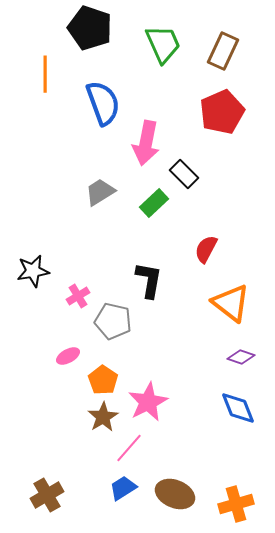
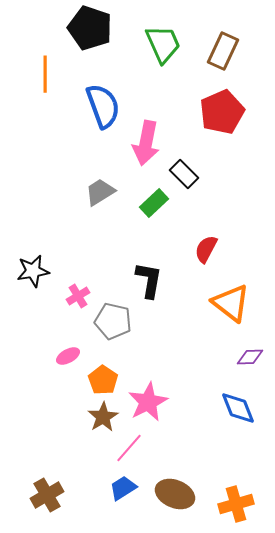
blue semicircle: moved 3 px down
purple diamond: moved 9 px right; rotated 20 degrees counterclockwise
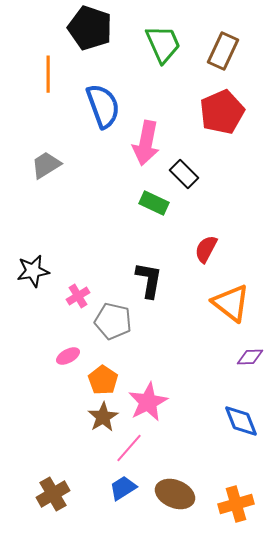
orange line: moved 3 px right
gray trapezoid: moved 54 px left, 27 px up
green rectangle: rotated 68 degrees clockwise
blue diamond: moved 3 px right, 13 px down
brown cross: moved 6 px right, 1 px up
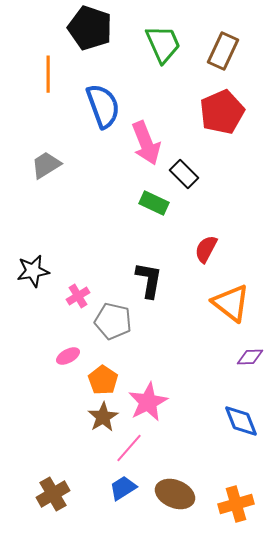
pink arrow: rotated 33 degrees counterclockwise
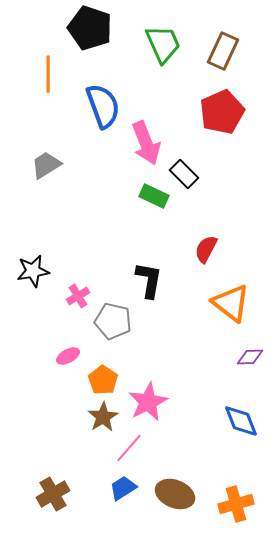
green rectangle: moved 7 px up
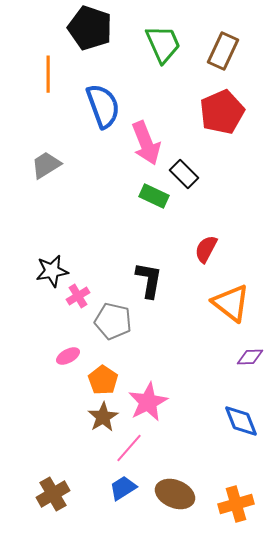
black star: moved 19 px right
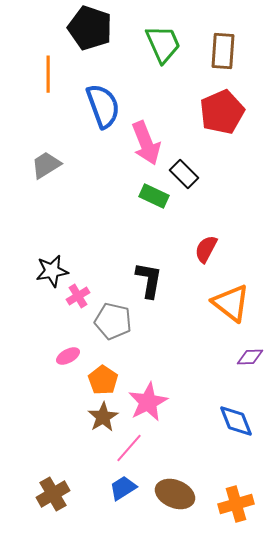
brown rectangle: rotated 21 degrees counterclockwise
blue diamond: moved 5 px left
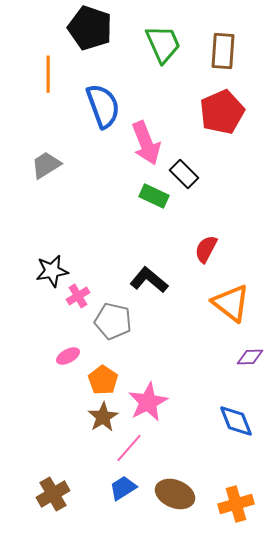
black L-shape: rotated 60 degrees counterclockwise
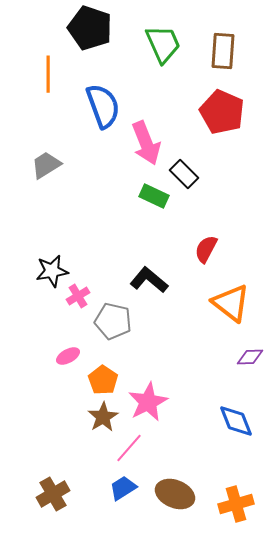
red pentagon: rotated 24 degrees counterclockwise
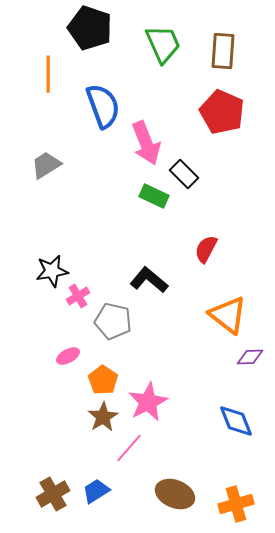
orange triangle: moved 3 px left, 12 px down
blue trapezoid: moved 27 px left, 3 px down
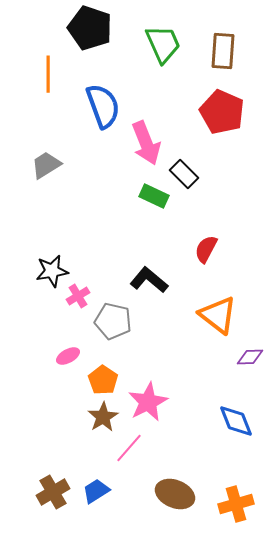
orange triangle: moved 10 px left
brown cross: moved 2 px up
